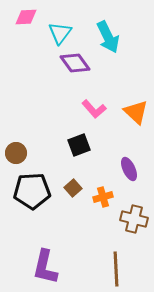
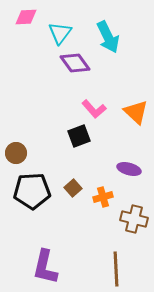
black square: moved 9 px up
purple ellipse: rotated 50 degrees counterclockwise
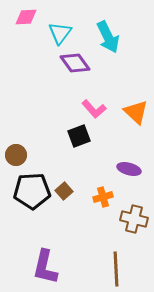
brown circle: moved 2 px down
brown square: moved 9 px left, 3 px down
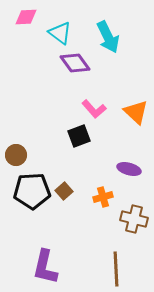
cyan triangle: rotated 30 degrees counterclockwise
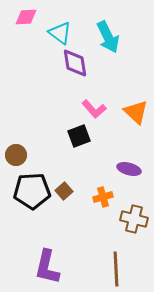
purple diamond: rotated 28 degrees clockwise
purple L-shape: moved 2 px right
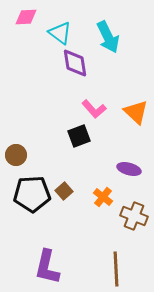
black pentagon: moved 3 px down
orange cross: rotated 36 degrees counterclockwise
brown cross: moved 3 px up; rotated 8 degrees clockwise
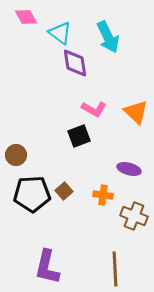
pink diamond: rotated 65 degrees clockwise
pink L-shape: rotated 20 degrees counterclockwise
orange cross: moved 2 px up; rotated 30 degrees counterclockwise
brown line: moved 1 px left
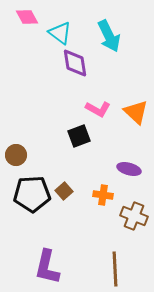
pink diamond: moved 1 px right
cyan arrow: moved 1 px right, 1 px up
pink L-shape: moved 4 px right
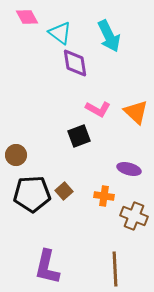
orange cross: moved 1 px right, 1 px down
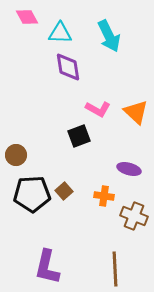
cyan triangle: rotated 35 degrees counterclockwise
purple diamond: moved 7 px left, 4 px down
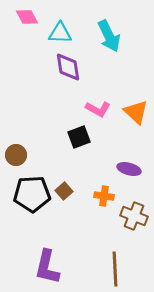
black square: moved 1 px down
